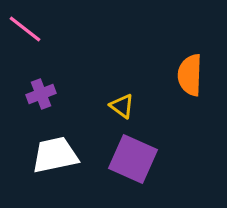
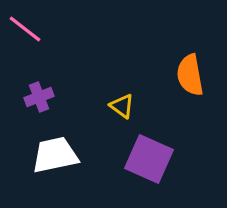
orange semicircle: rotated 12 degrees counterclockwise
purple cross: moved 2 px left, 3 px down
purple square: moved 16 px right
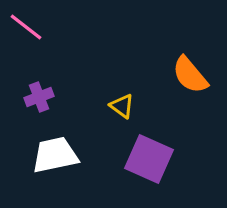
pink line: moved 1 px right, 2 px up
orange semicircle: rotated 30 degrees counterclockwise
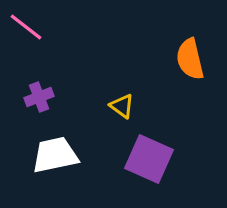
orange semicircle: moved 16 px up; rotated 27 degrees clockwise
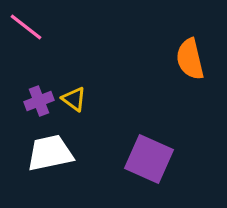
purple cross: moved 4 px down
yellow triangle: moved 48 px left, 7 px up
white trapezoid: moved 5 px left, 2 px up
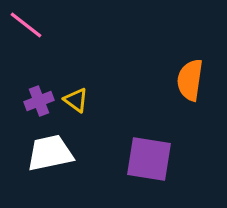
pink line: moved 2 px up
orange semicircle: moved 21 px down; rotated 21 degrees clockwise
yellow triangle: moved 2 px right, 1 px down
purple square: rotated 15 degrees counterclockwise
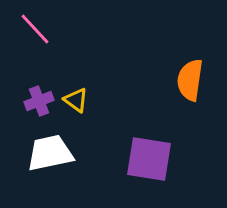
pink line: moved 9 px right, 4 px down; rotated 9 degrees clockwise
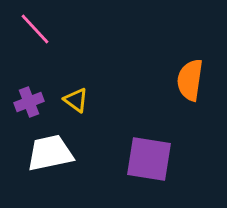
purple cross: moved 10 px left, 1 px down
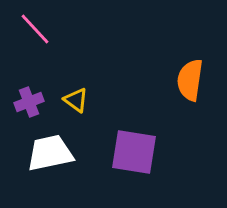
purple square: moved 15 px left, 7 px up
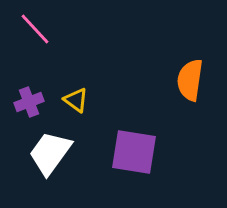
white trapezoid: rotated 42 degrees counterclockwise
